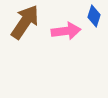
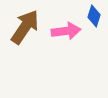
brown arrow: moved 5 px down
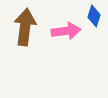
brown arrow: rotated 27 degrees counterclockwise
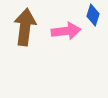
blue diamond: moved 1 px left, 1 px up
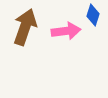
brown arrow: rotated 12 degrees clockwise
